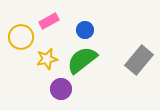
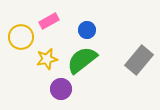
blue circle: moved 2 px right
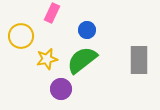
pink rectangle: moved 3 px right, 8 px up; rotated 36 degrees counterclockwise
yellow circle: moved 1 px up
gray rectangle: rotated 40 degrees counterclockwise
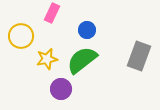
gray rectangle: moved 4 px up; rotated 20 degrees clockwise
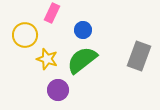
blue circle: moved 4 px left
yellow circle: moved 4 px right, 1 px up
yellow star: rotated 30 degrees clockwise
purple circle: moved 3 px left, 1 px down
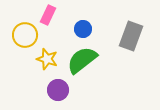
pink rectangle: moved 4 px left, 2 px down
blue circle: moved 1 px up
gray rectangle: moved 8 px left, 20 px up
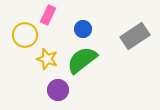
gray rectangle: moved 4 px right; rotated 36 degrees clockwise
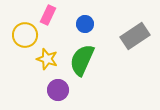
blue circle: moved 2 px right, 5 px up
green semicircle: rotated 28 degrees counterclockwise
